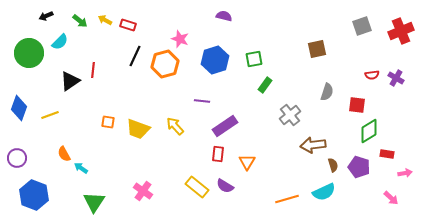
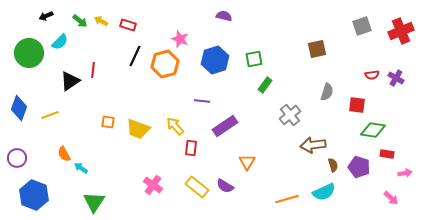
yellow arrow at (105, 20): moved 4 px left, 1 px down
green diamond at (369, 131): moved 4 px right, 1 px up; rotated 40 degrees clockwise
red rectangle at (218, 154): moved 27 px left, 6 px up
pink cross at (143, 191): moved 10 px right, 6 px up
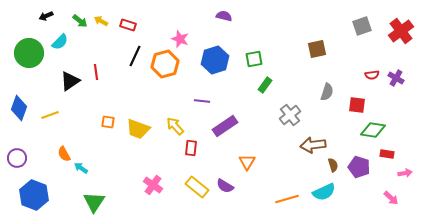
red cross at (401, 31): rotated 15 degrees counterclockwise
red line at (93, 70): moved 3 px right, 2 px down; rotated 14 degrees counterclockwise
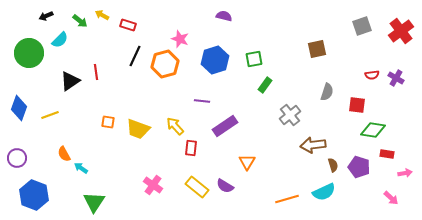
yellow arrow at (101, 21): moved 1 px right, 6 px up
cyan semicircle at (60, 42): moved 2 px up
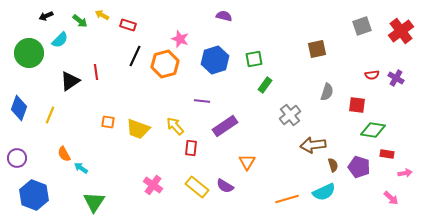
yellow line at (50, 115): rotated 48 degrees counterclockwise
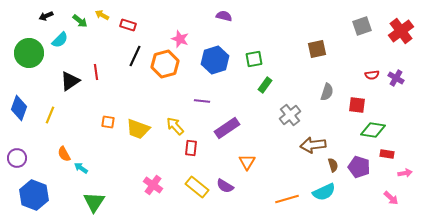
purple rectangle at (225, 126): moved 2 px right, 2 px down
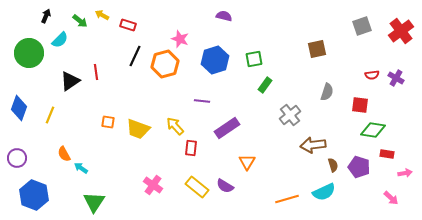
black arrow at (46, 16): rotated 136 degrees clockwise
red square at (357, 105): moved 3 px right
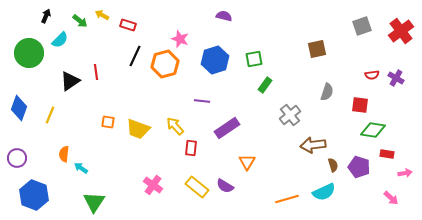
orange semicircle at (64, 154): rotated 35 degrees clockwise
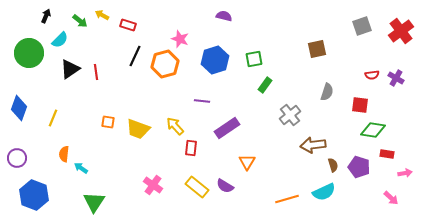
black triangle at (70, 81): moved 12 px up
yellow line at (50, 115): moved 3 px right, 3 px down
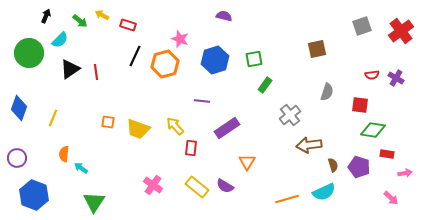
brown arrow at (313, 145): moved 4 px left
